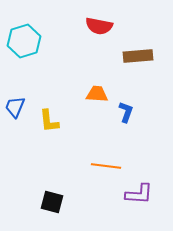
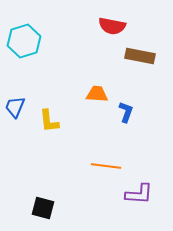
red semicircle: moved 13 px right
brown rectangle: moved 2 px right; rotated 16 degrees clockwise
black square: moved 9 px left, 6 px down
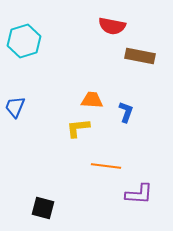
orange trapezoid: moved 5 px left, 6 px down
yellow L-shape: moved 29 px right, 7 px down; rotated 90 degrees clockwise
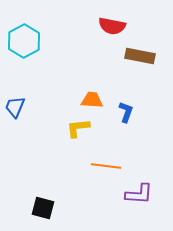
cyan hexagon: rotated 12 degrees counterclockwise
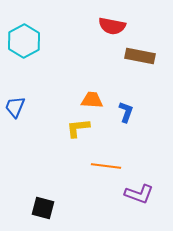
purple L-shape: rotated 16 degrees clockwise
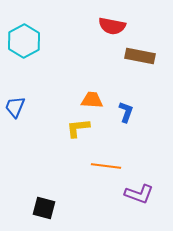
black square: moved 1 px right
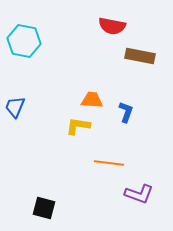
cyan hexagon: rotated 20 degrees counterclockwise
yellow L-shape: moved 2 px up; rotated 15 degrees clockwise
orange line: moved 3 px right, 3 px up
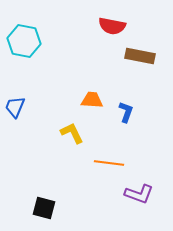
yellow L-shape: moved 6 px left, 7 px down; rotated 55 degrees clockwise
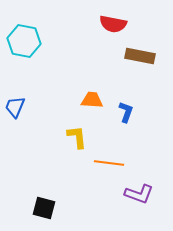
red semicircle: moved 1 px right, 2 px up
yellow L-shape: moved 5 px right, 4 px down; rotated 20 degrees clockwise
